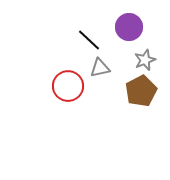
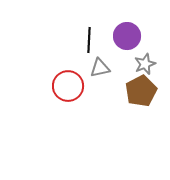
purple circle: moved 2 px left, 9 px down
black line: rotated 50 degrees clockwise
gray star: moved 4 px down
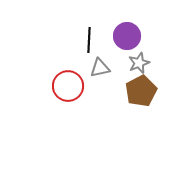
gray star: moved 6 px left, 1 px up
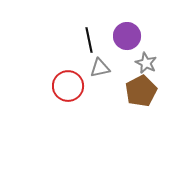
black line: rotated 15 degrees counterclockwise
gray star: moved 7 px right; rotated 25 degrees counterclockwise
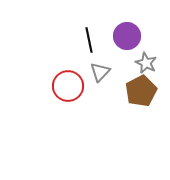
gray triangle: moved 4 px down; rotated 35 degrees counterclockwise
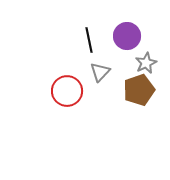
gray star: rotated 20 degrees clockwise
red circle: moved 1 px left, 5 px down
brown pentagon: moved 2 px left, 1 px up; rotated 8 degrees clockwise
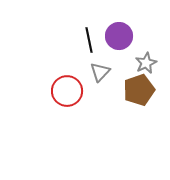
purple circle: moved 8 px left
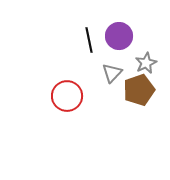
gray triangle: moved 12 px right, 1 px down
red circle: moved 5 px down
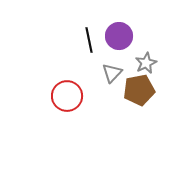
brown pentagon: rotated 8 degrees clockwise
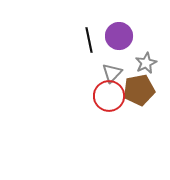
red circle: moved 42 px right
